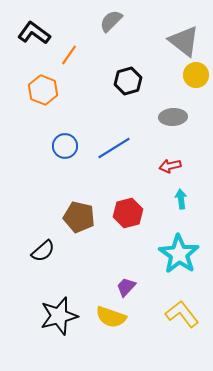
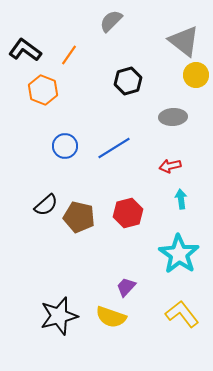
black L-shape: moved 9 px left, 17 px down
black semicircle: moved 3 px right, 46 px up
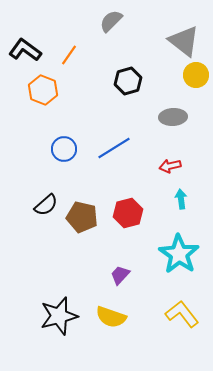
blue circle: moved 1 px left, 3 px down
brown pentagon: moved 3 px right
purple trapezoid: moved 6 px left, 12 px up
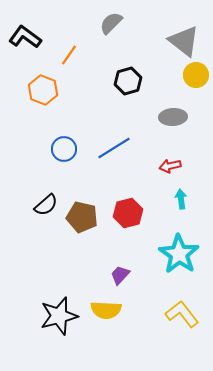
gray semicircle: moved 2 px down
black L-shape: moved 13 px up
yellow semicircle: moved 5 px left, 7 px up; rotated 16 degrees counterclockwise
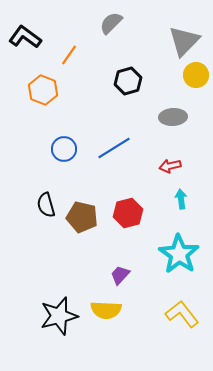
gray triangle: rotated 36 degrees clockwise
black semicircle: rotated 115 degrees clockwise
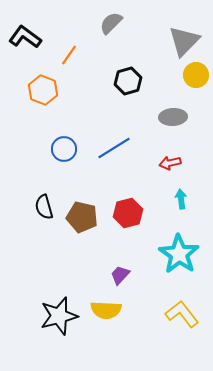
red arrow: moved 3 px up
black semicircle: moved 2 px left, 2 px down
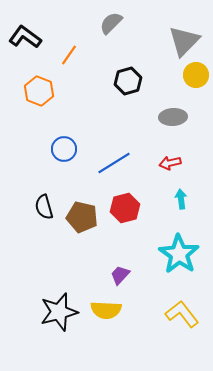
orange hexagon: moved 4 px left, 1 px down
blue line: moved 15 px down
red hexagon: moved 3 px left, 5 px up
black star: moved 4 px up
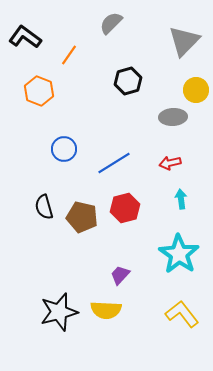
yellow circle: moved 15 px down
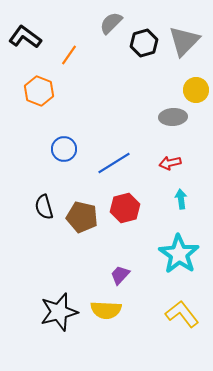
black hexagon: moved 16 px right, 38 px up
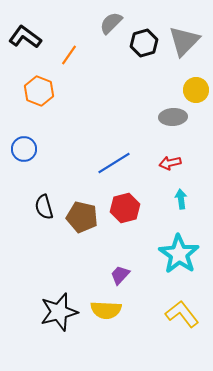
blue circle: moved 40 px left
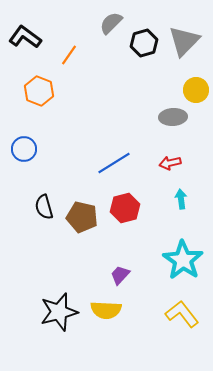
cyan star: moved 4 px right, 6 px down
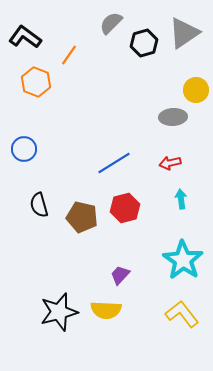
gray triangle: moved 8 px up; rotated 12 degrees clockwise
orange hexagon: moved 3 px left, 9 px up
black semicircle: moved 5 px left, 2 px up
